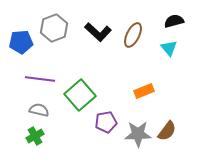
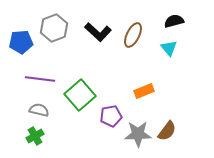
purple pentagon: moved 5 px right, 6 px up
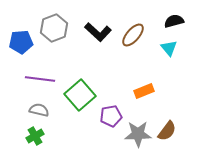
brown ellipse: rotated 15 degrees clockwise
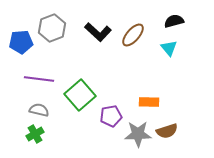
gray hexagon: moved 2 px left
purple line: moved 1 px left
orange rectangle: moved 5 px right, 11 px down; rotated 24 degrees clockwise
brown semicircle: rotated 35 degrees clockwise
green cross: moved 2 px up
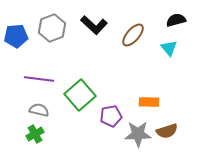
black semicircle: moved 2 px right, 1 px up
black L-shape: moved 4 px left, 7 px up
blue pentagon: moved 5 px left, 6 px up
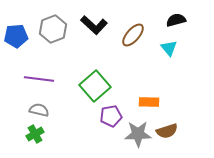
gray hexagon: moved 1 px right, 1 px down
green square: moved 15 px right, 9 px up
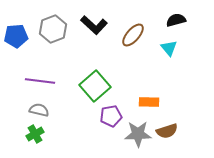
purple line: moved 1 px right, 2 px down
